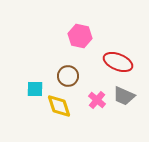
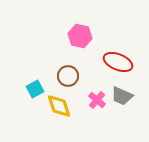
cyan square: rotated 30 degrees counterclockwise
gray trapezoid: moved 2 px left
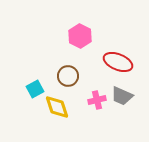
pink hexagon: rotated 15 degrees clockwise
pink cross: rotated 36 degrees clockwise
yellow diamond: moved 2 px left, 1 px down
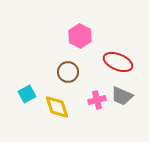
brown circle: moved 4 px up
cyan square: moved 8 px left, 5 px down
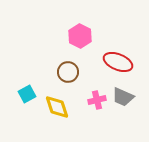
gray trapezoid: moved 1 px right, 1 px down
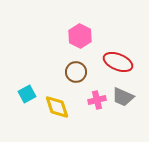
brown circle: moved 8 px right
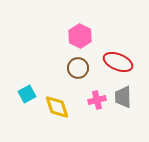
brown circle: moved 2 px right, 4 px up
gray trapezoid: rotated 65 degrees clockwise
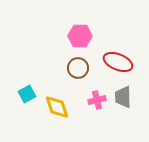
pink hexagon: rotated 25 degrees counterclockwise
